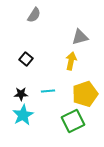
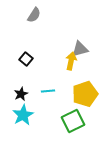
gray triangle: moved 12 px down
black star: rotated 24 degrees counterclockwise
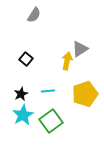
gray triangle: rotated 18 degrees counterclockwise
yellow arrow: moved 4 px left
green square: moved 22 px left; rotated 10 degrees counterclockwise
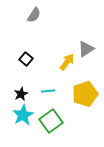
gray triangle: moved 6 px right
yellow arrow: moved 1 px down; rotated 24 degrees clockwise
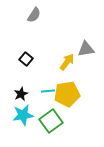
gray triangle: rotated 24 degrees clockwise
yellow pentagon: moved 18 px left; rotated 10 degrees clockwise
cyan star: rotated 20 degrees clockwise
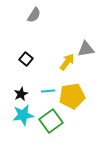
yellow pentagon: moved 5 px right, 2 px down
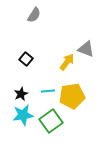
gray triangle: rotated 30 degrees clockwise
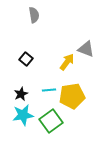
gray semicircle: rotated 42 degrees counterclockwise
cyan line: moved 1 px right, 1 px up
